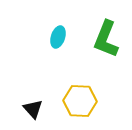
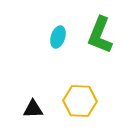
green L-shape: moved 6 px left, 4 px up
black triangle: rotated 50 degrees counterclockwise
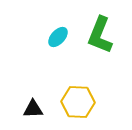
cyan ellipse: rotated 25 degrees clockwise
yellow hexagon: moved 2 px left, 1 px down
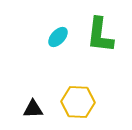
green L-shape: rotated 15 degrees counterclockwise
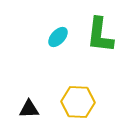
black triangle: moved 4 px left
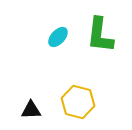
yellow hexagon: rotated 12 degrees clockwise
black triangle: moved 2 px right, 1 px down
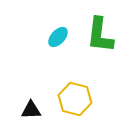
yellow hexagon: moved 3 px left, 3 px up
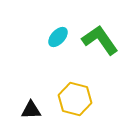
green L-shape: moved 5 px down; rotated 138 degrees clockwise
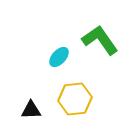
cyan ellipse: moved 1 px right, 20 px down
yellow hexagon: rotated 20 degrees counterclockwise
